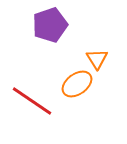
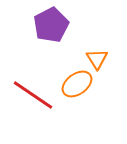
purple pentagon: moved 1 px right; rotated 8 degrees counterclockwise
red line: moved 1 px right, 6 px up
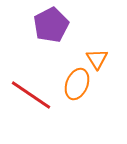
orange ellipse: rotated 32 degrees counterclockwise
red line: moved 2 px left
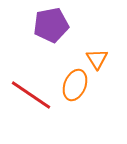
purple pentagon: rotated 16 degrees clockwise
orange ellipse: moved 2 px left, 1 px down
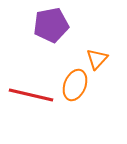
orange triangle: rotated 15 degrees clockwise
red line: rotated 21 degrees counterclockwise
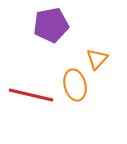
orange ellipse: rotated 36 degrees counterclockwise
